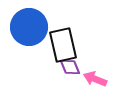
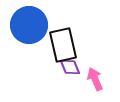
blue circle: moved 2 px up
pink arrow: rotated 45 degrees clockwise
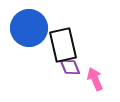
blue circle: moved 3 px down
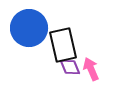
pink arrow: moved 4 px left, 10 px up
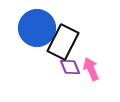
blue circle: moved 8 px right
black rectangle: moved 3 px up; rotated 40 degrees clockwise
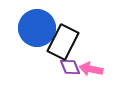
pink arrow: rotated 55 degrees counterclockwise
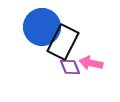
blue circle: moved 5 px right, 1 px up
pink arrow: moved 6 px up
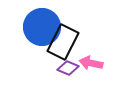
purple diamond: moved 2 px left, 1 px down; rotated 45 degrees counterclockwise
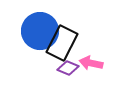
blue circle: moved 2 px left, 4 px down
black rectangle: moved 1 px left, 1 px down
